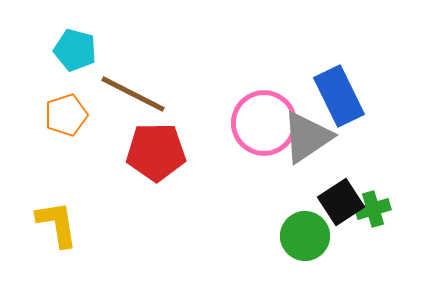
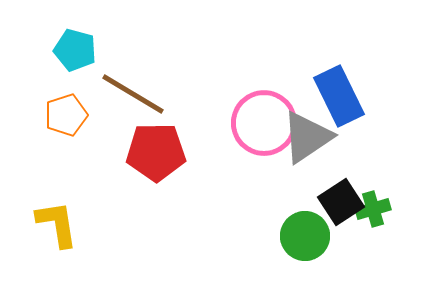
brown line: rotated 4 degrees clockwise
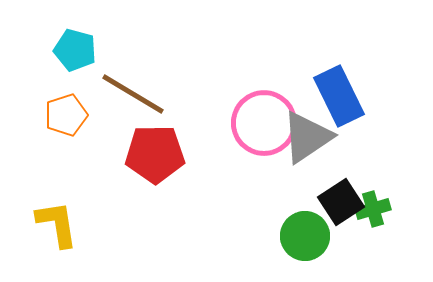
red pentagon: moved 1 px left, 2 px down
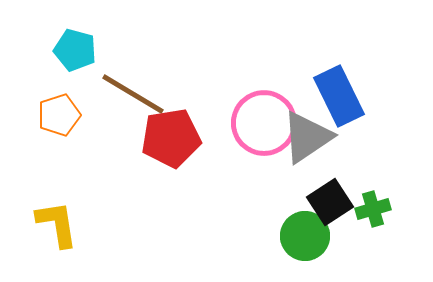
orange pentagon: moved 7 px left
red pentagon: moved 16 px right, 16 px up; rotated 8 degrees counterclockwise
black square: moved 11 px left
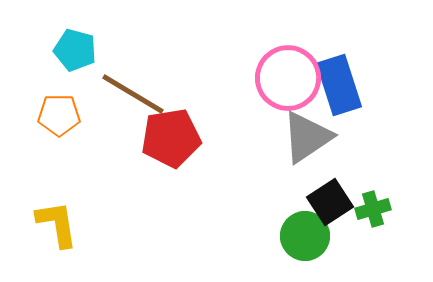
blue rectangle: moved 11 px up; rotated 8 degrees clockwise
orange pentagon: rotated 18 degrees clockwise
pink circle: moved 24 px right, 45 px up
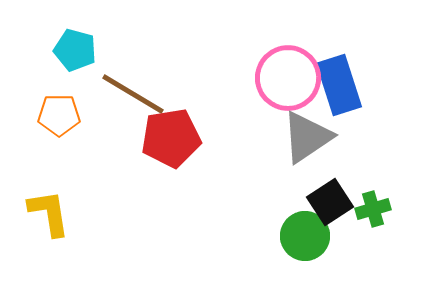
yellow L-shape: moved 8 px left, 11 px up
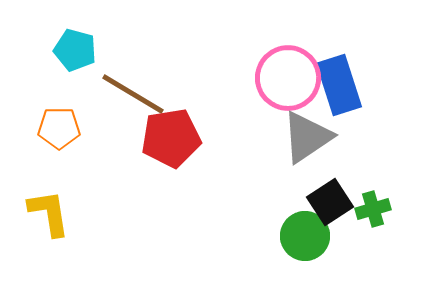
orange pentagon: moved 13 px down
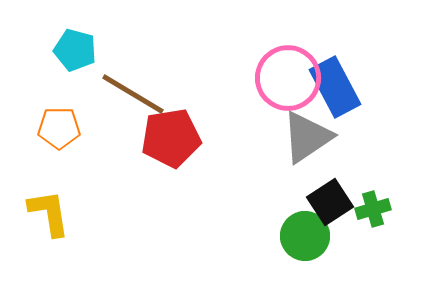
blue rectangle: moved 4 px left, 2 px down; rotated 10 degrees counterclockwise
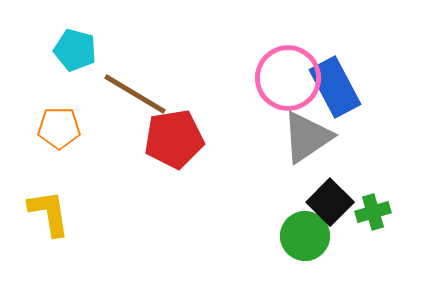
brown line: moved 2 px right
red pentagon: moved 3 px right, 1 px down
black square: rotated 12 degrees counterclockwise
green cross: moved 3 px down
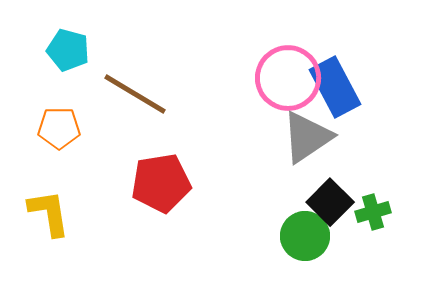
cyan pentagon: moved 7 px left
red pentagon: moved 13 px left, 44 px down
